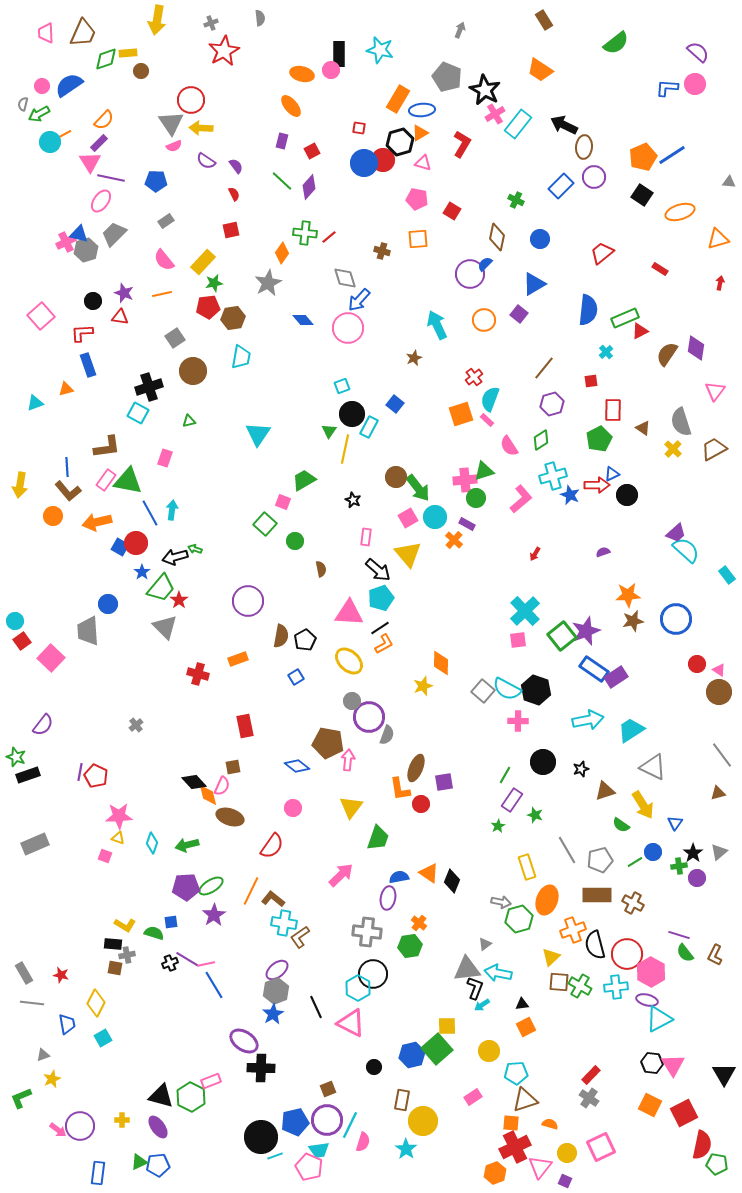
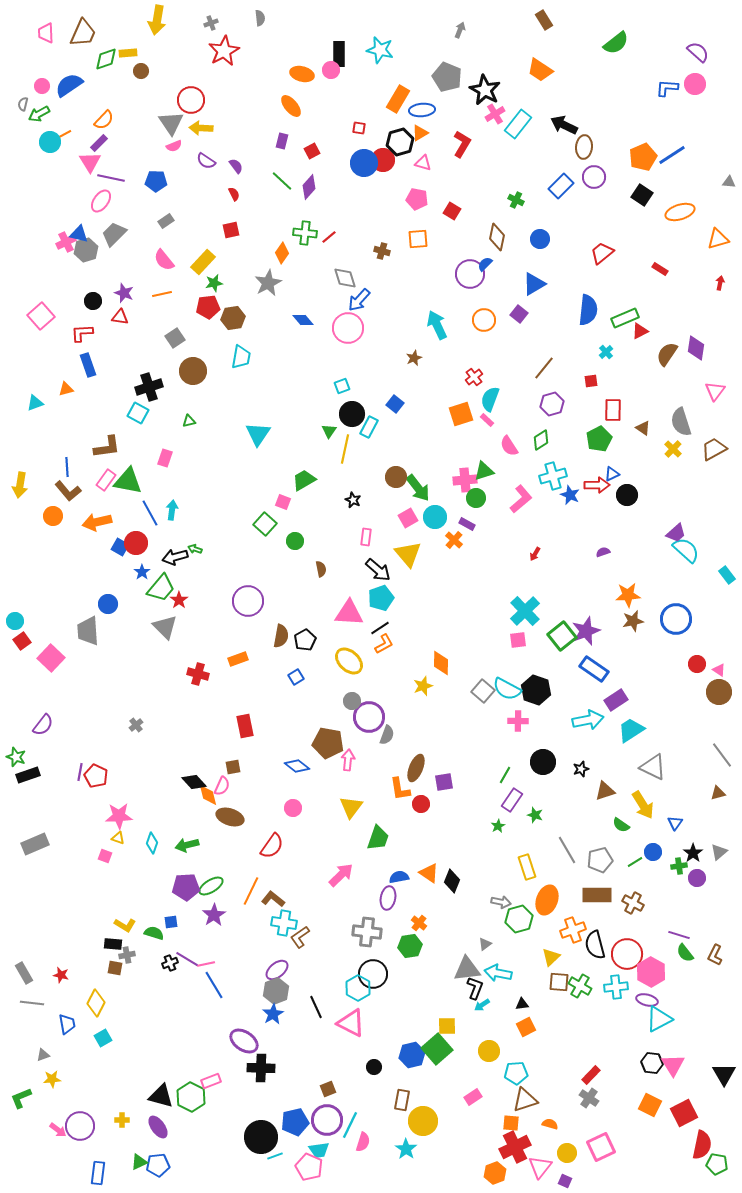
purple rectangle at (616, 677): moved 23 px down
yellow star at (52, 1079): rotated 18 degrees clockwise
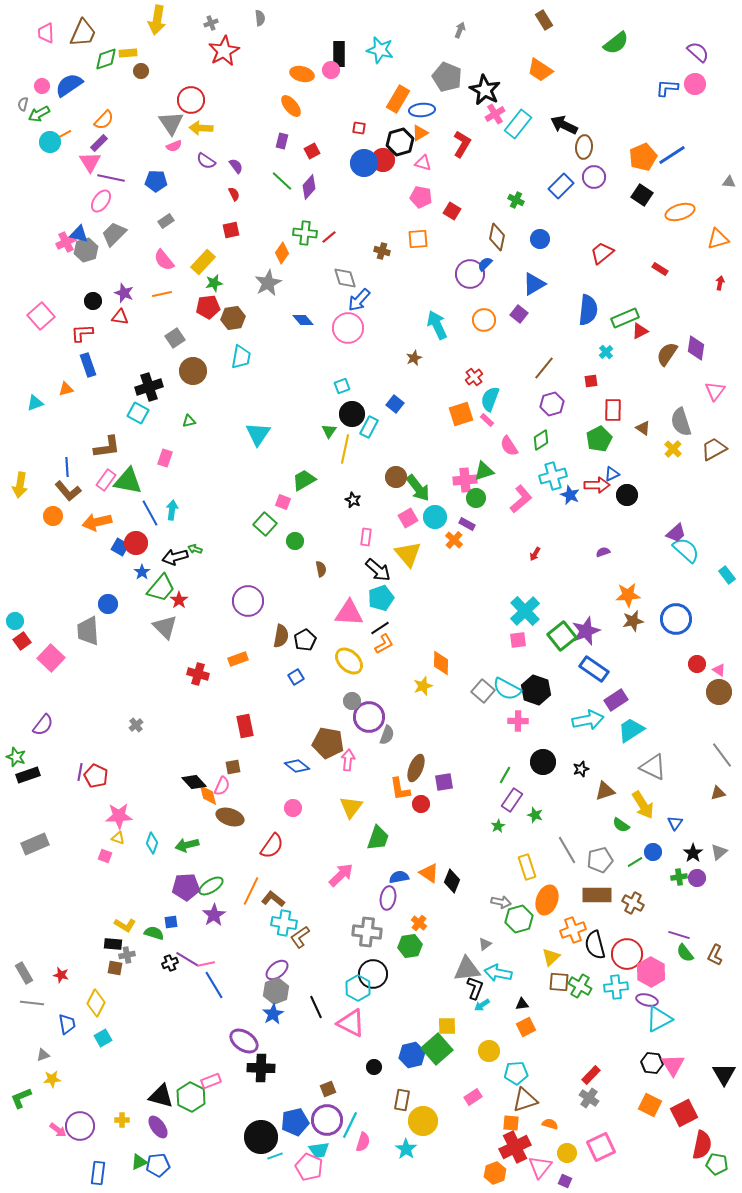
pink pentagon at (417, 199): moved 4 px right, 2 px up
green cross at (679, 866): moved 11 px down
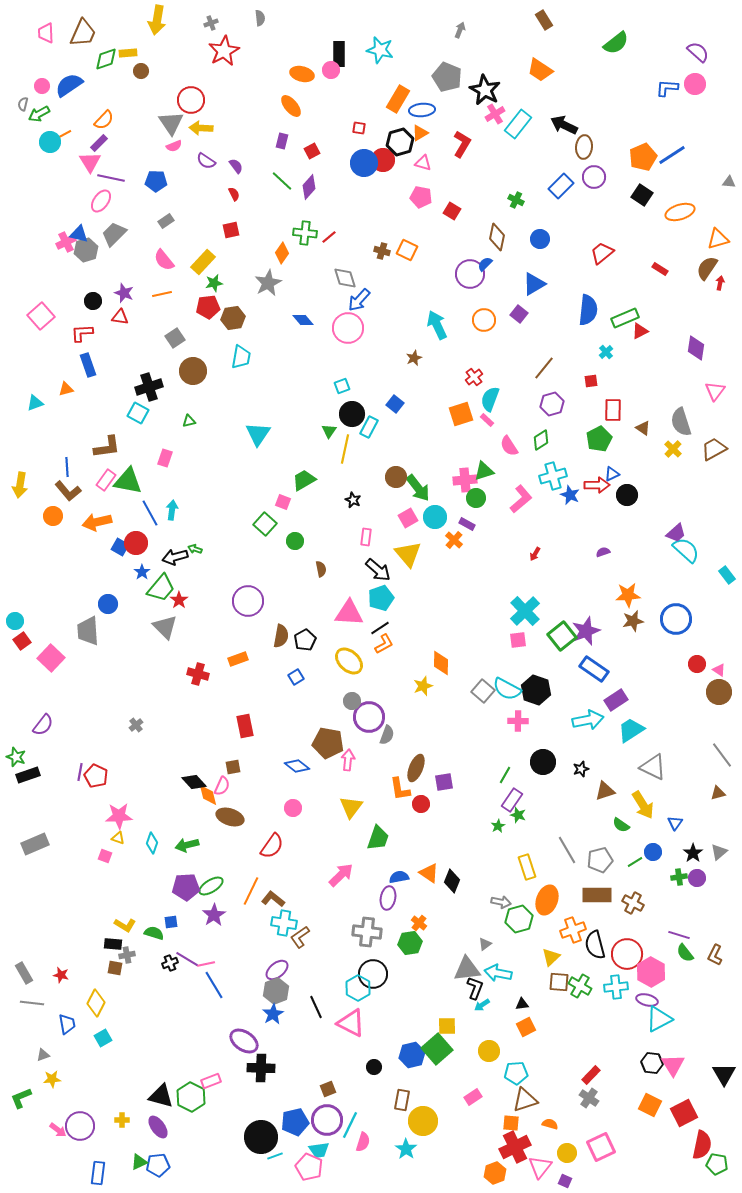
orange square at (418, 239): moved 11 px left, 11 px down; rotated 30 degrees clockwise
brown semicircle at (667, 354): moved 40 px right, 86 px up
green star at (535, 815): moved 17 px left
green hexagon at (410, 946): moved 3 px up
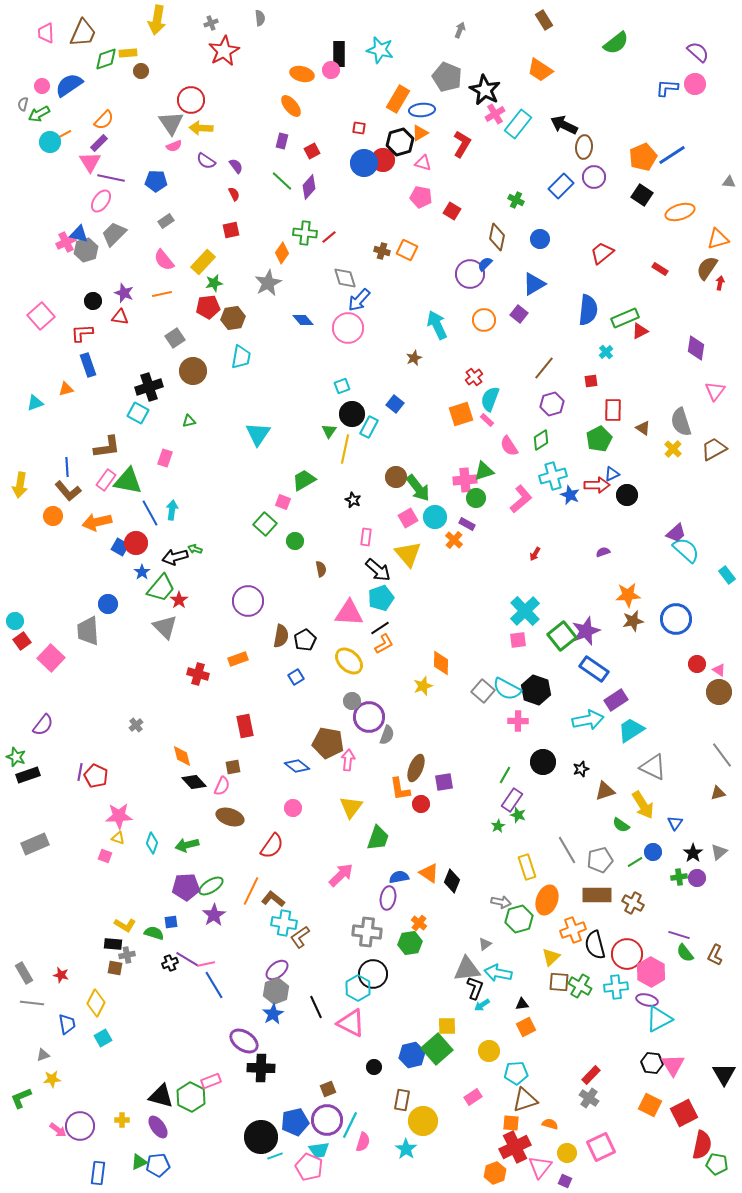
orange diamond at (208, 795): moved 26 px left, 39 px up
